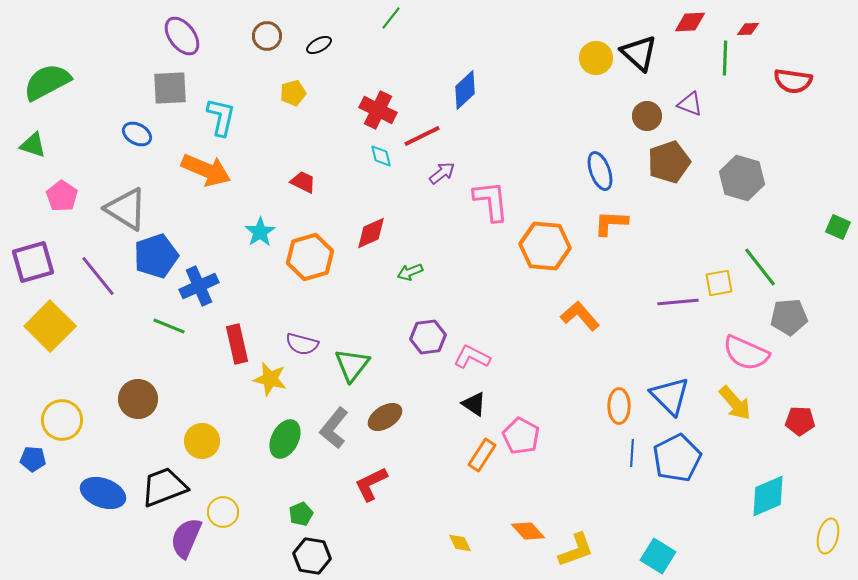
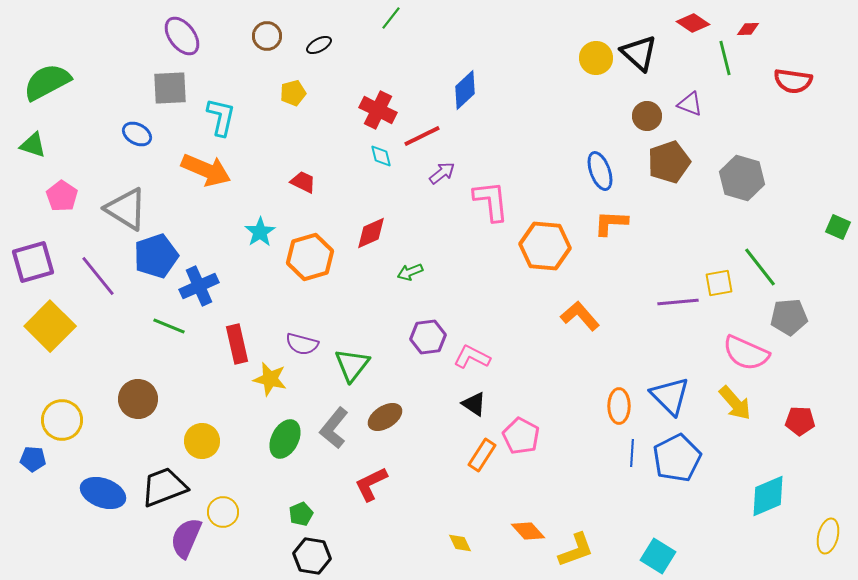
red diamond at (690, 22): moved 3 px right, 1 px down; rotated 36 degrees clockwise
green line at (725, 58): rotated 16 degrees counterclockwise
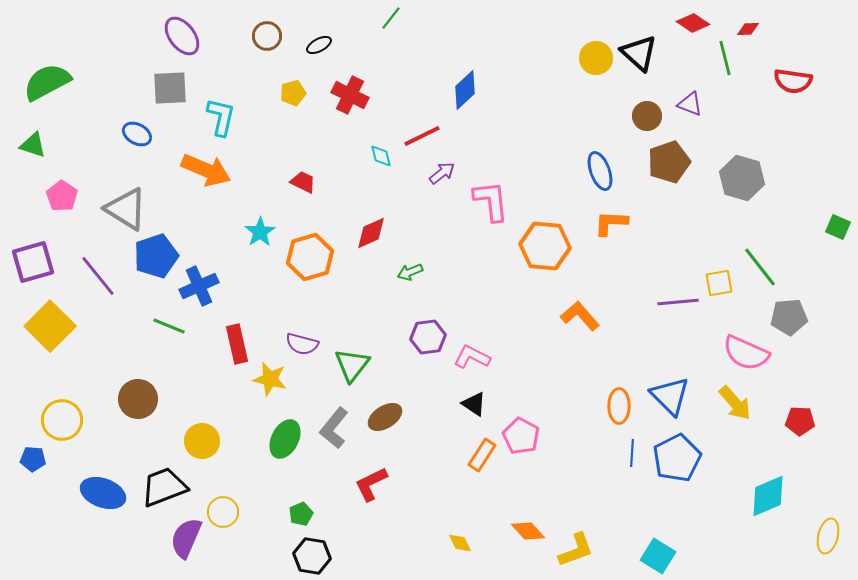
red cross at (378, 110): moved 28 px left, 15 px up
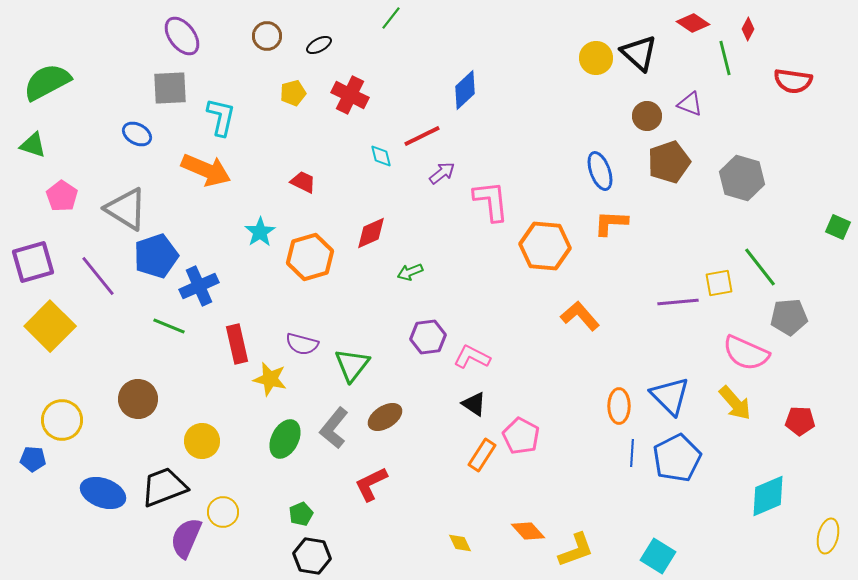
red diamond at (748, 29): rotated 60 degrees counterclockwise
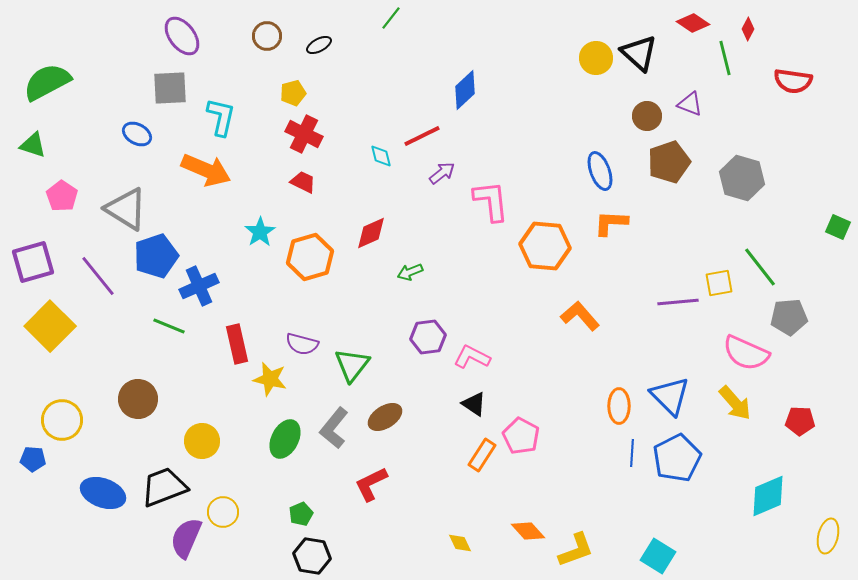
red cross at (350, 95): moved 46 px left, 39 px down
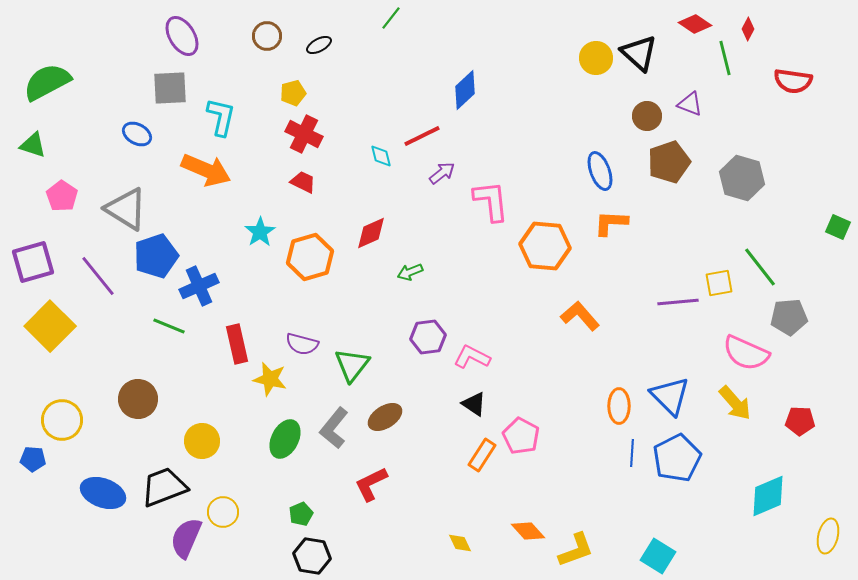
red diamond at (693, 23): moved 2 px right, 1 px down
purple ellipse at (182, 36): rotated 6 degrees clockwise
